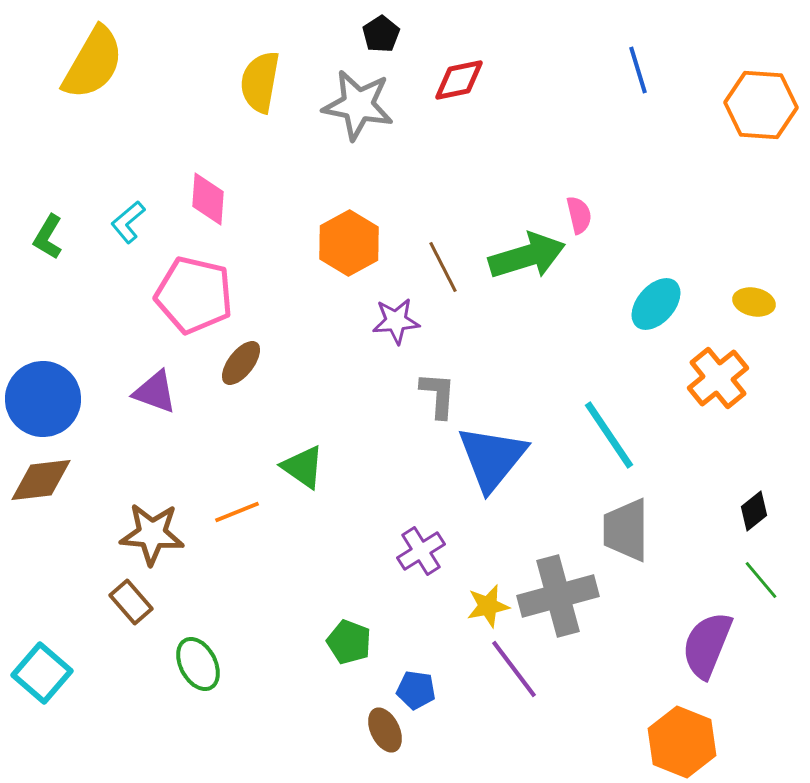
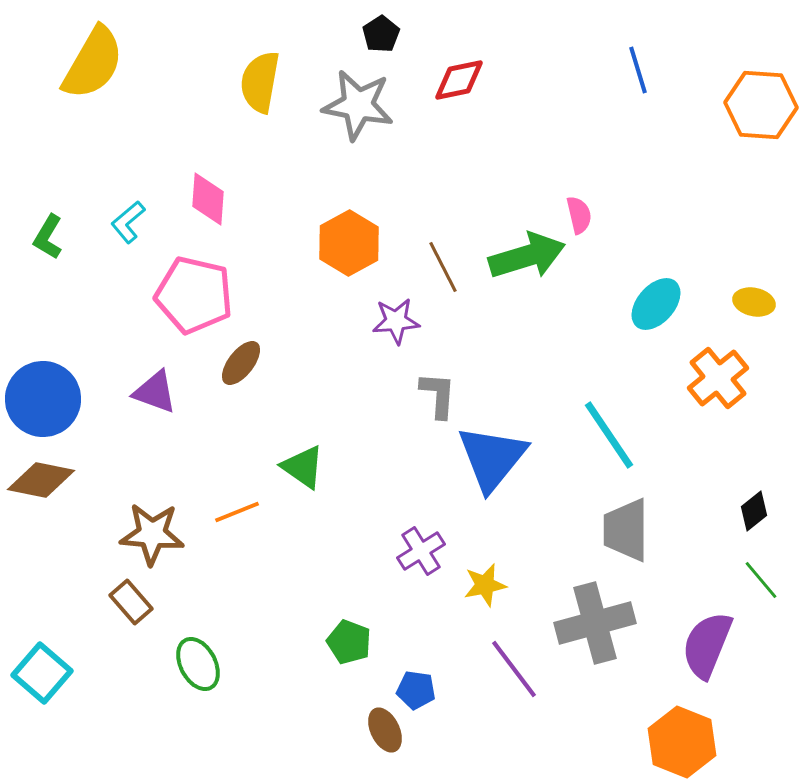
brown diamond at (41, 480): rotated 18 degrees clockwise
gray cross at (558, 596): moved 37 px right, 27 px down
yellow star at (488, 606): moved 3 px left, 21 px up
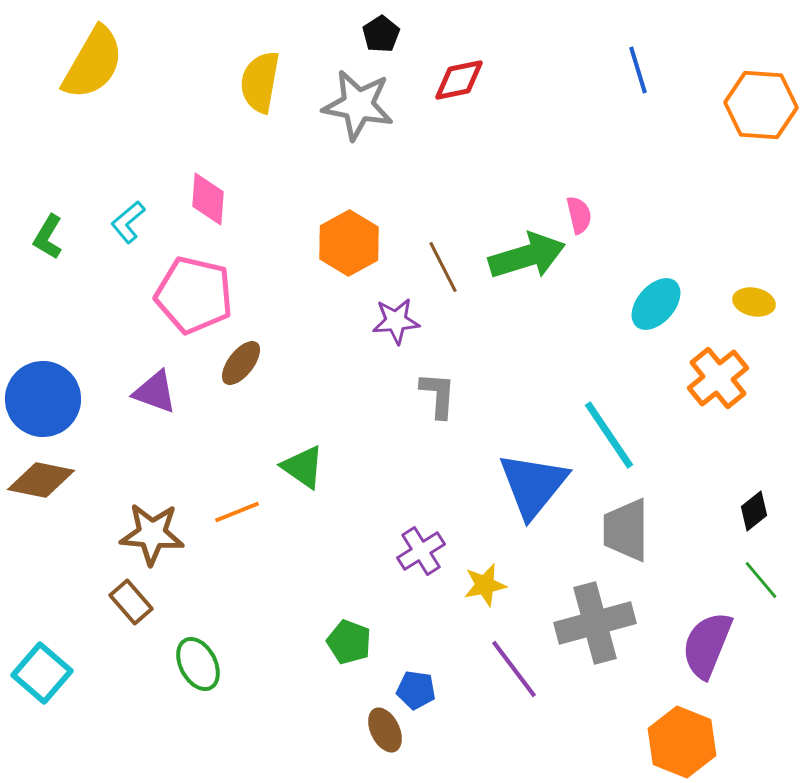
blue triangle at (492, 458): moved 41 px right, 27 px down
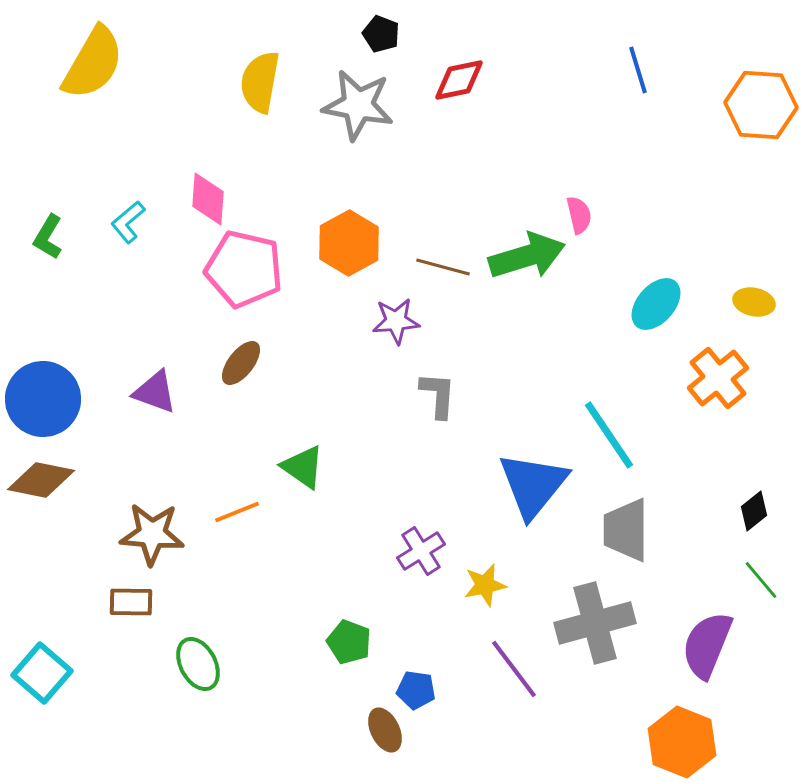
black pentagon at (381, 34): rotated 18 degrees counterclockwise
brown line at (443, 267): rotated 48 degrees counterclockwise
pink pentagon at (194, 295): moved 50 px right, 26 px up
brown rectangle at (131, 602): rotated 48 degrees counterclockwise
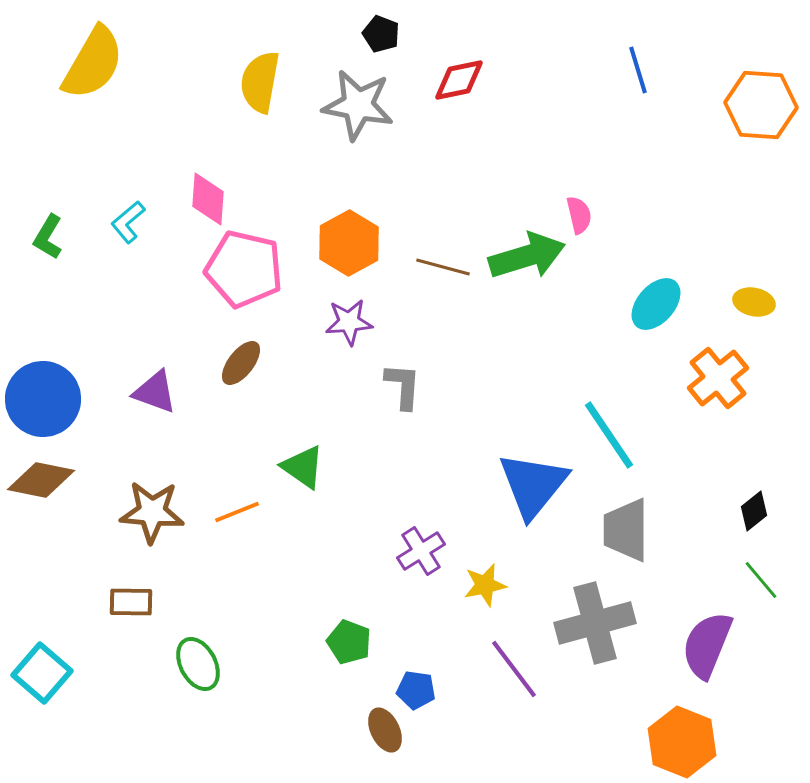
purple star at (396, 321): moved 47 px left, 1 px down
gray L-shape at (438, 395): moved 35 px left, 9 px up
brown star at (152, 534): moved 22 px up
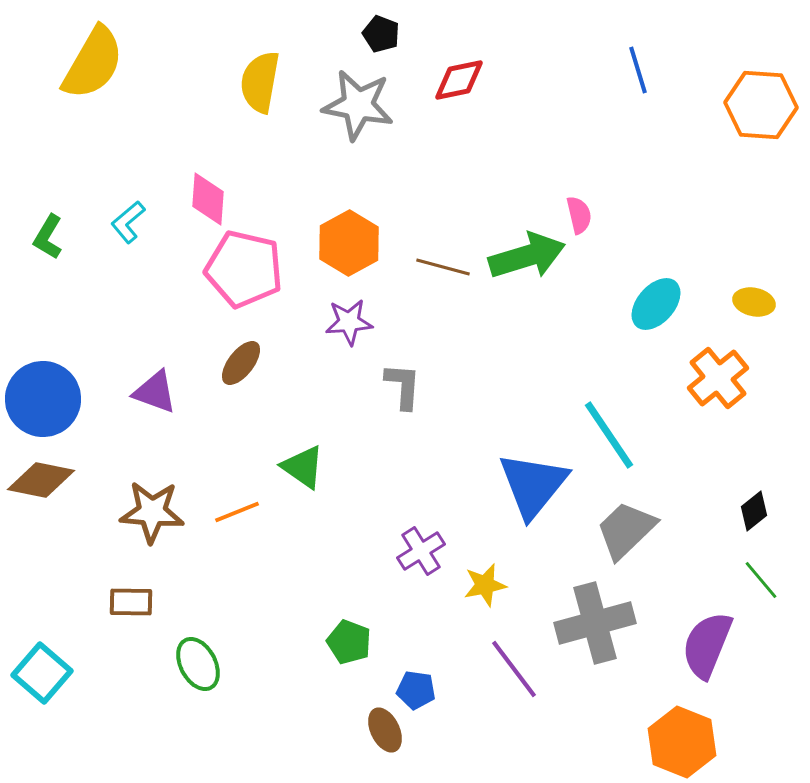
gray trapezoid at (626, 530): rotated 46 degrees clockwise
